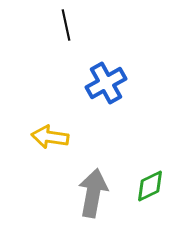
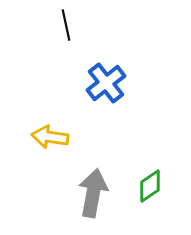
blue cross: rotated 9 degrees counterclockwise
green diamond: rotated 8 degrees counterclockwise
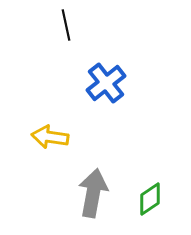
green diamond: moved 13 px down
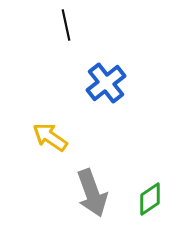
yellow arrow: rotated 27 degrees clockwise
gray arrow: moved 1 px left; rotated 150 degrees clockwise
